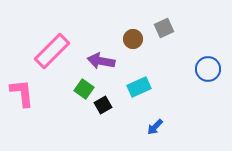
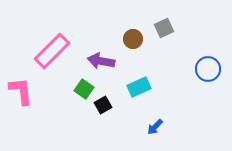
pink L-shape: moved 1 px left, 2 px up
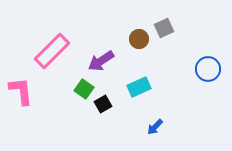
brown circle: moved 6 px right
purple arrow: rotated 44 degrees counterclockwise
black square: moved 1 px up
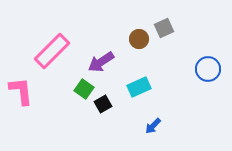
purple arrow: moved 1 px down
blue arrow: moved 2 px left, 1 px up
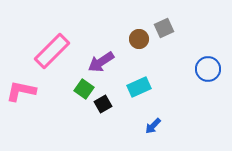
pink L-shape: rotated 72 degrees counterclockwise
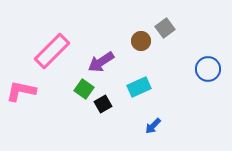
gray square: moved 1 px right; rotated 12 degrees counterclockwise
brown circle: moved 2 px right, 2 px down
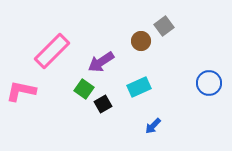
gray square: moved 1 px left, 2 px up
blue circle: moved 1 px right, 14 px down
